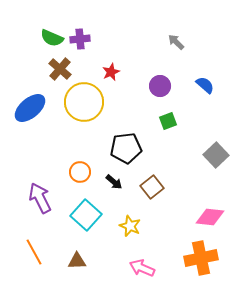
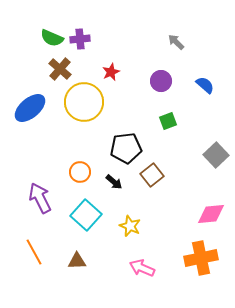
purple circle: moved 1 px right, 5 px up
brown square: moved 12 px up
pink diamond: moved 1 px right, 3 px up; rotated 12 degrees counterclockwise
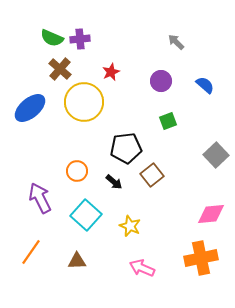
orange circle: moved 3 px left, 1 px up
orange line: moved 3 px left; rotated 64 degrees clockwise
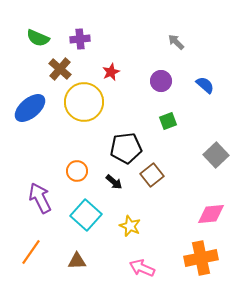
green semicircle: moved 14 px left
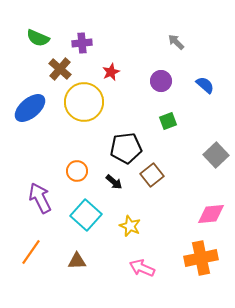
purple cross: moved 2 px right, 4 px down
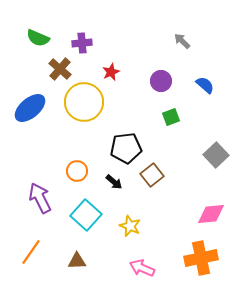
gray arrow: moved 6 px right, 1 px up
green square: moved 3 px right, 4 px up
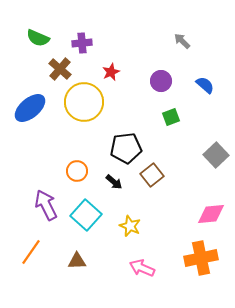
purple arrow: moved 6 px right, 7 px down
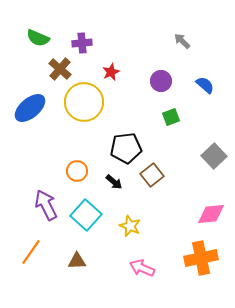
gray square: moved 2 px left, 1 px down
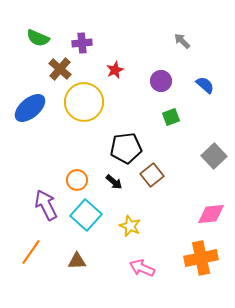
red star: moved 4 px right, 2 px up
orange circle: moved 9 px down
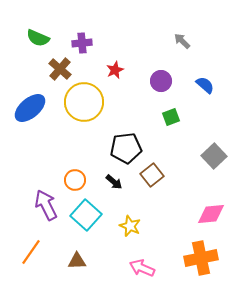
orange circle: moved 2 px left
